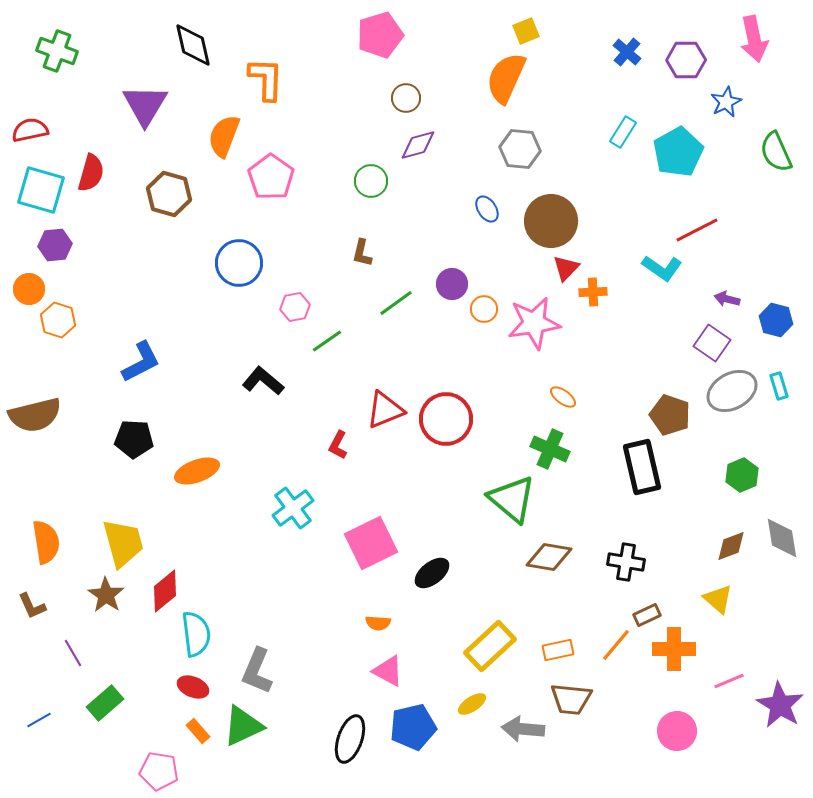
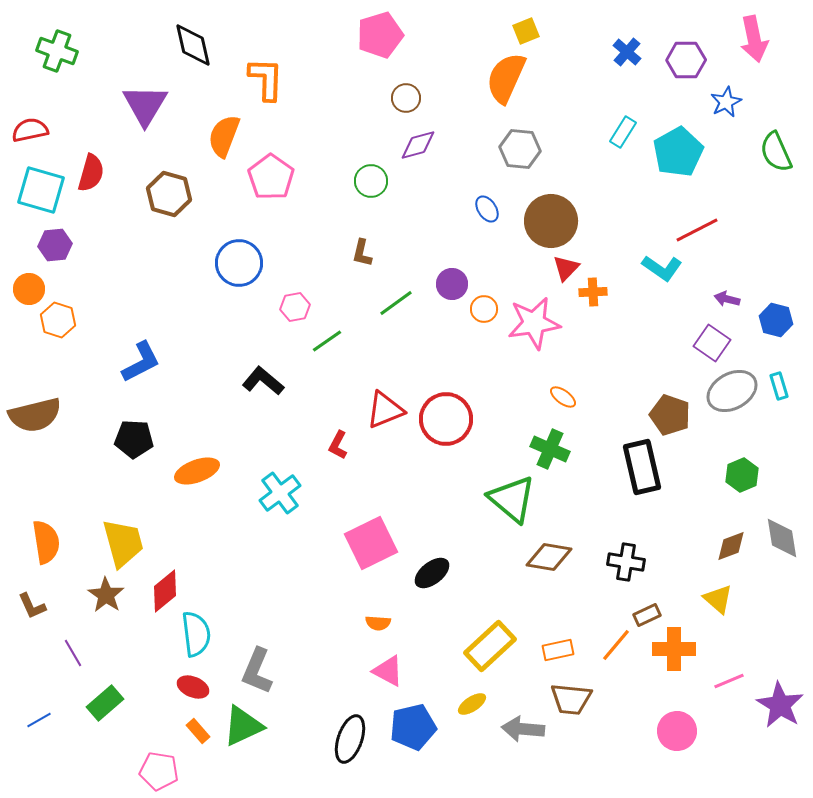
cyan cross at (293, 508): moved 13 px left, 15 px up
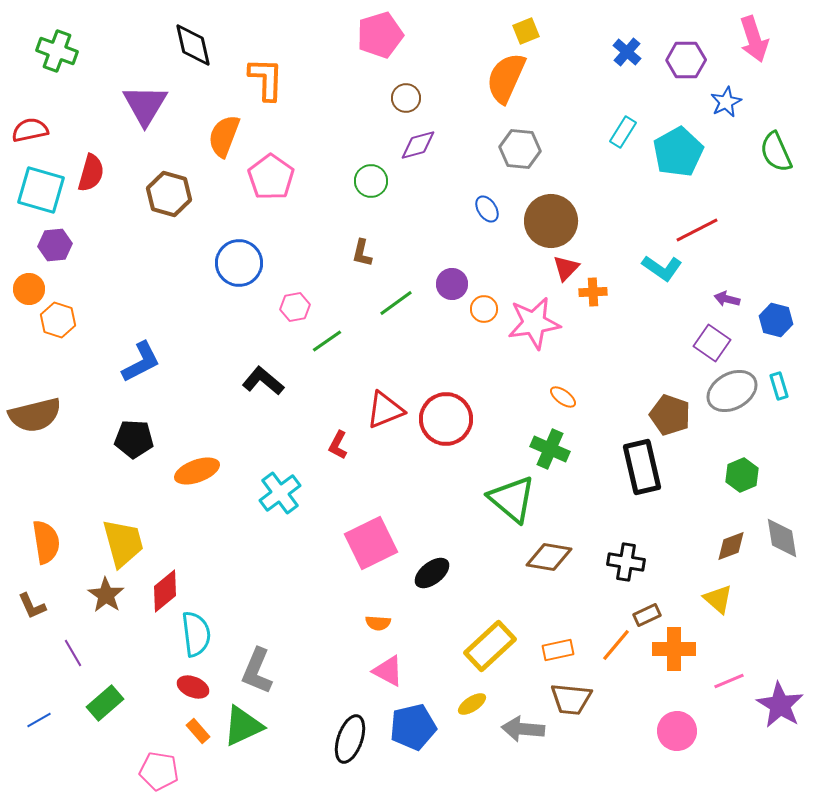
pink arrow at (754, 39): rotated 6 degrees counterclockwise
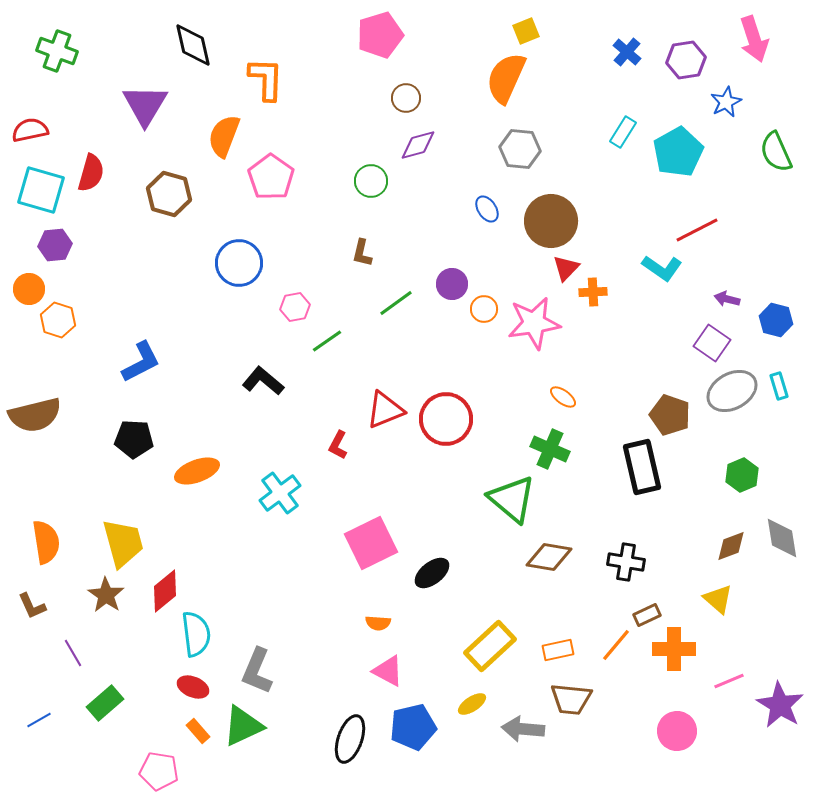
purple hexagon at (686, 60): rotated 9 degrees counterclockwise
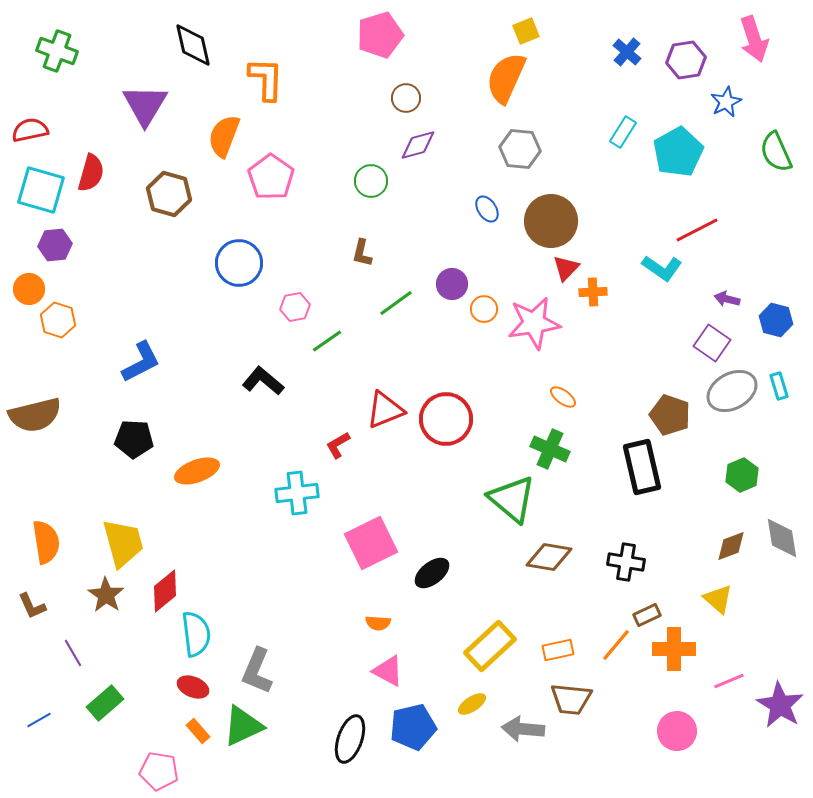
red L-shape at (338, 445): rotated 32 degrees clockwise
cyan cross at (280, 493): moved 17 px right; rotated 30 degrees clockwise
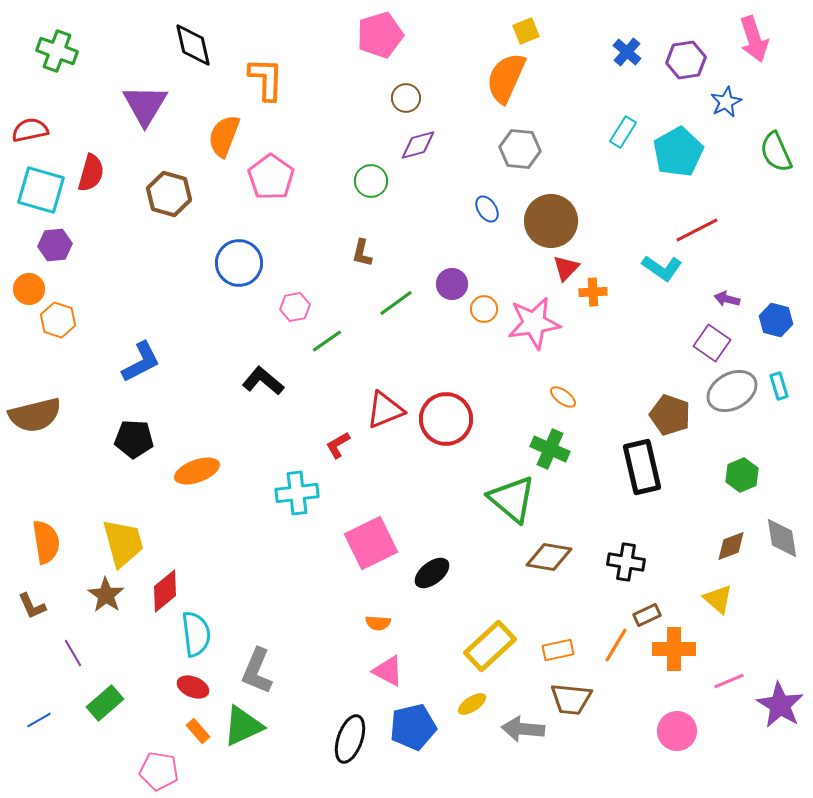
orange line at (616, 645): rotated 9 degrees counterclockwise
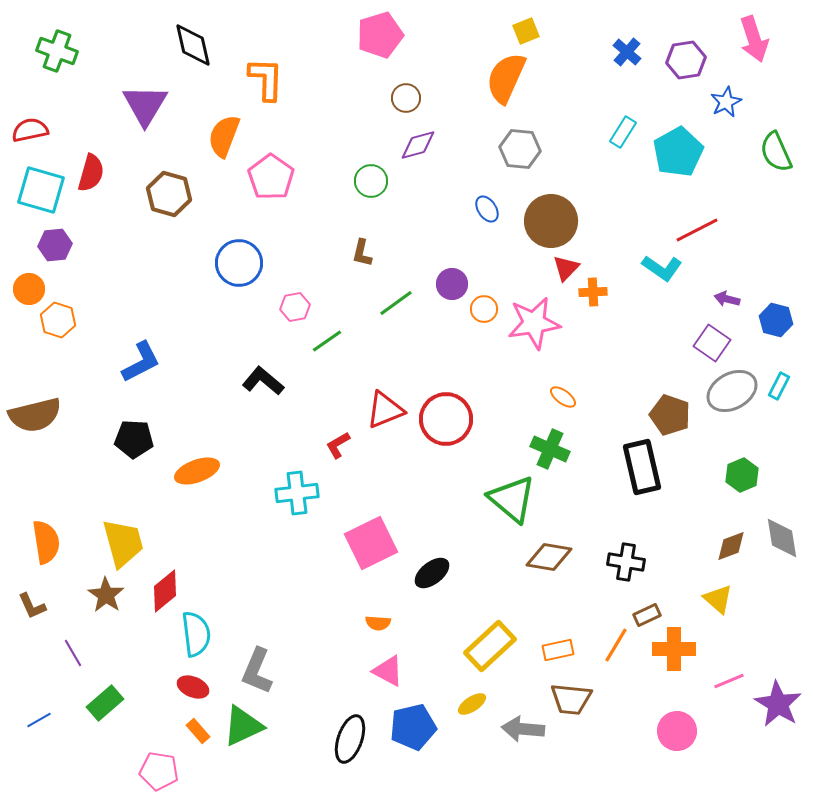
cyan rectangle at (779, 386): rotated 44 degrees clockwise
purple star at (780, 705): moved 2 px left, 1 px up
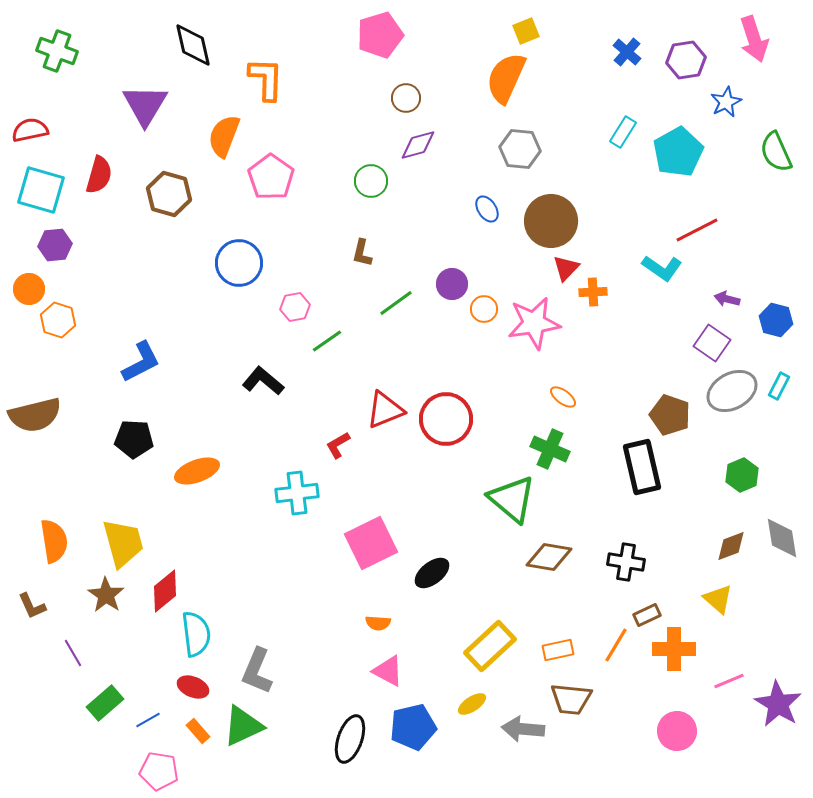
red semicircle at (91, 173): moved 8 px right, 2 px down
orange semicircle at (46, 542): moved 8 px right, 1 px up
blue line at (39, 720): moved 109 px right
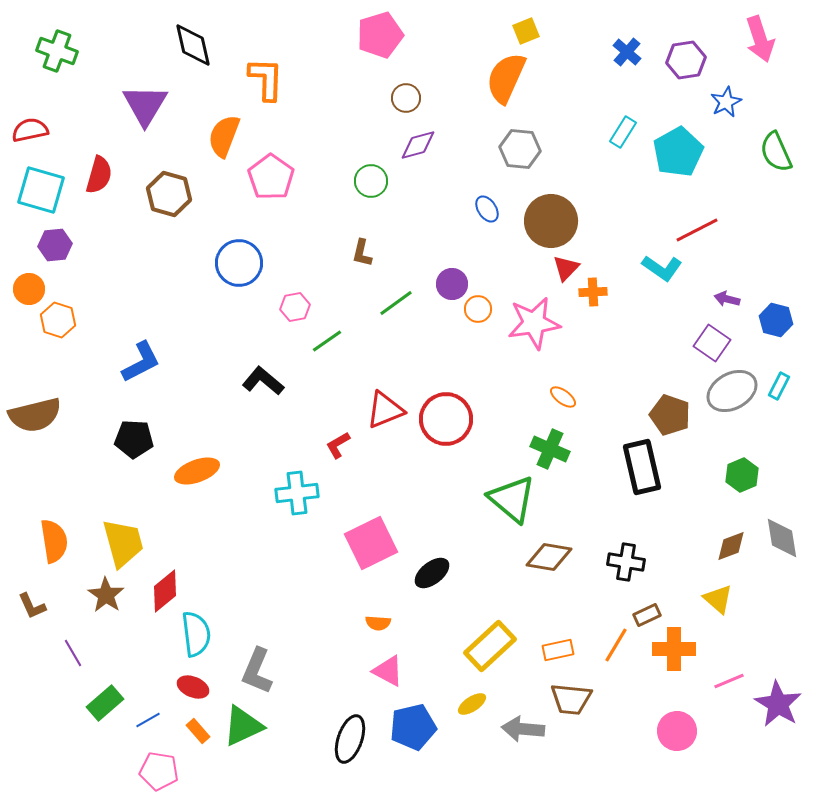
pink arrow at (754, 39): moved 6 px right
orange circle at (484, 309): moved 6 px left
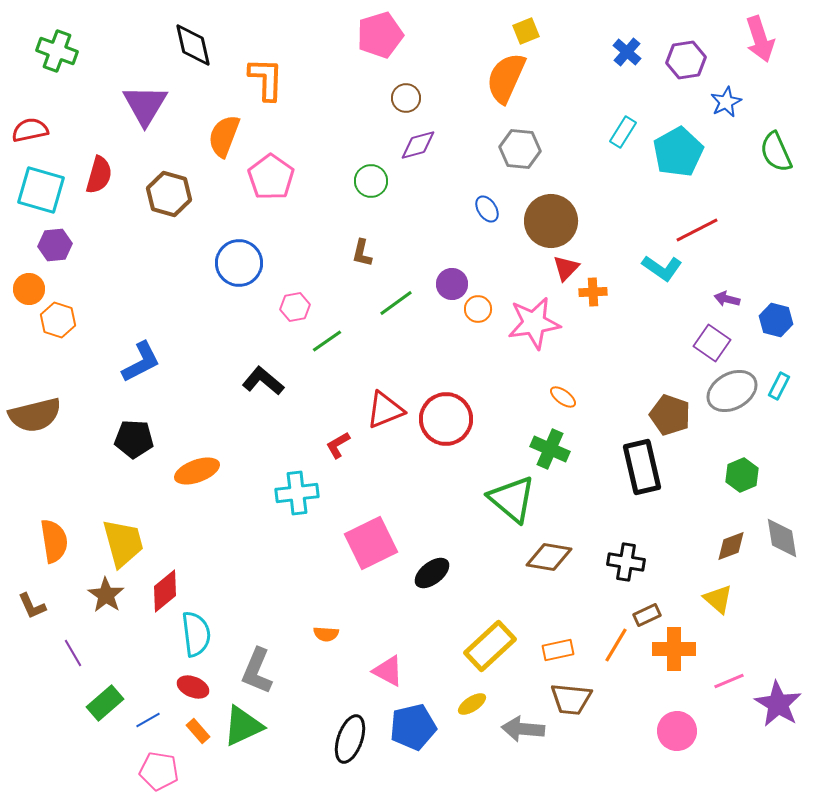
orange semicircle at (378, 623): moved 52 px left, 11 px down
